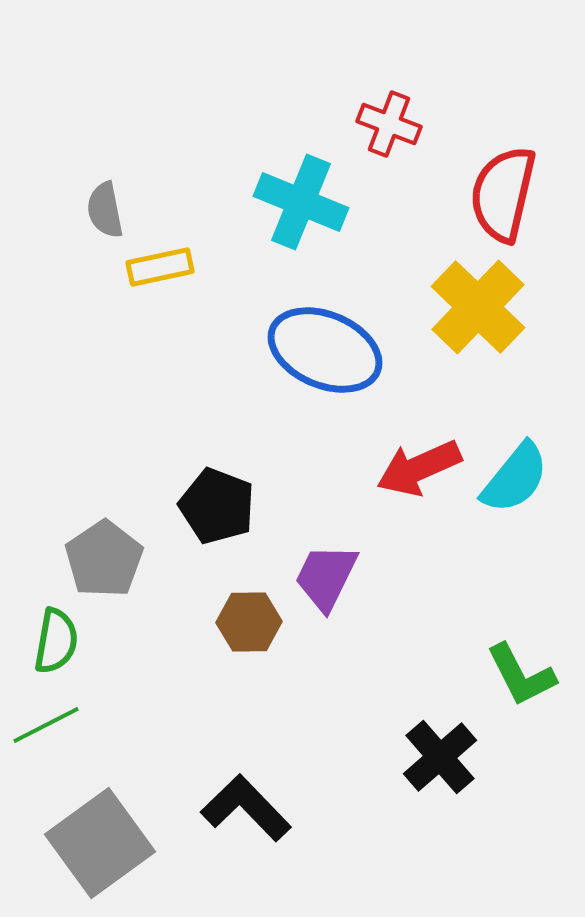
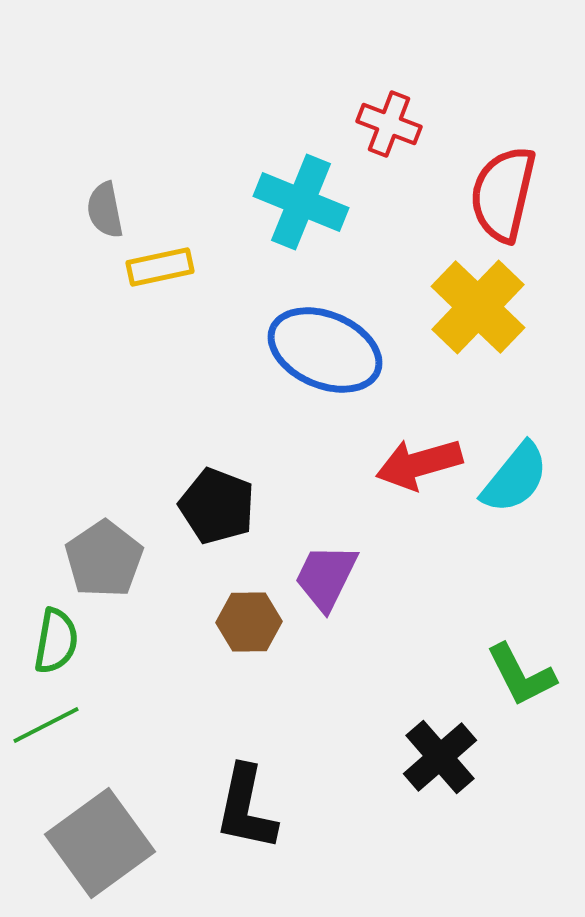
red arrow: moved 4 px up; rotated 8 degrees clockwise
black L-shape: rotated 124 degrees counterclockwise
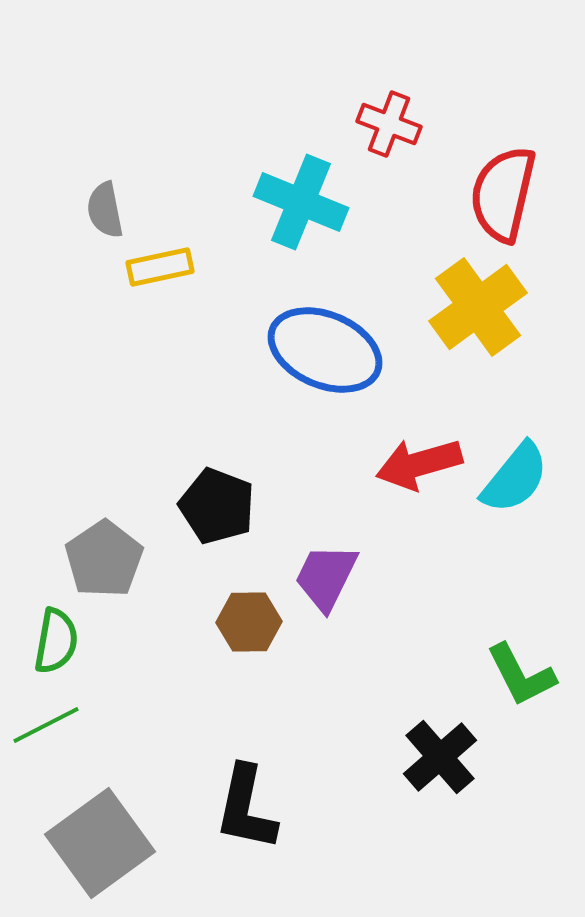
yellow cross: rotated 10 degrees clockwise
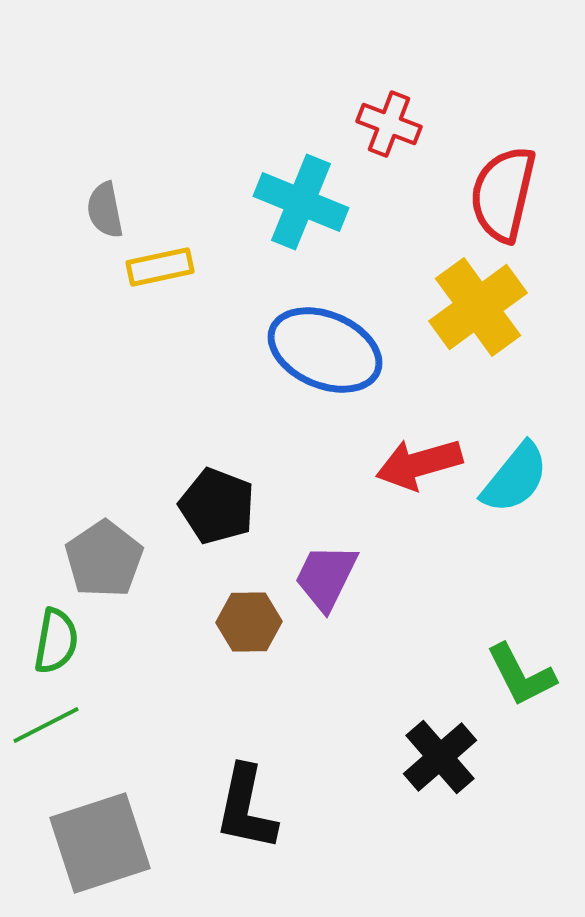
gray square: rotated 18 degrees clockwise
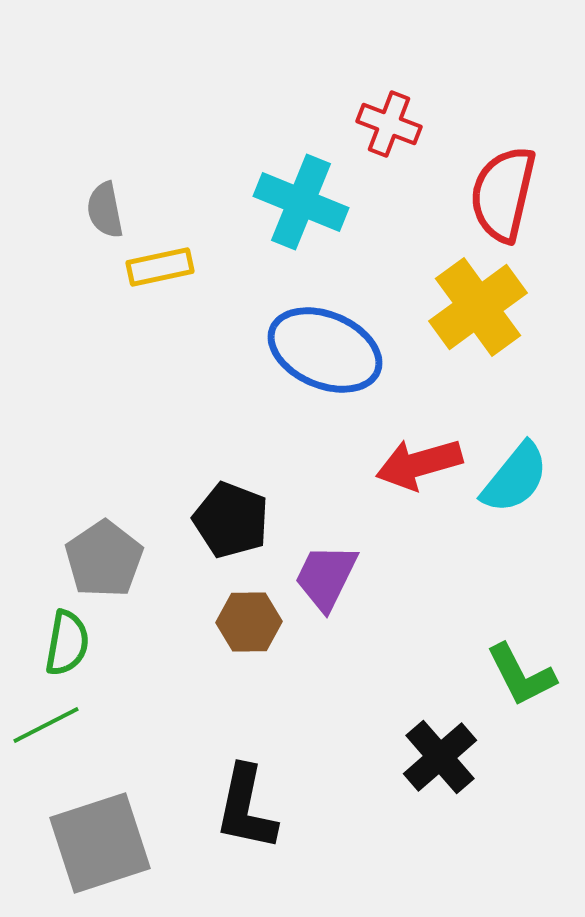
black pentagon: moved 14 px right, 14 px down
green semicircle: moved 11 px right, 2 px down
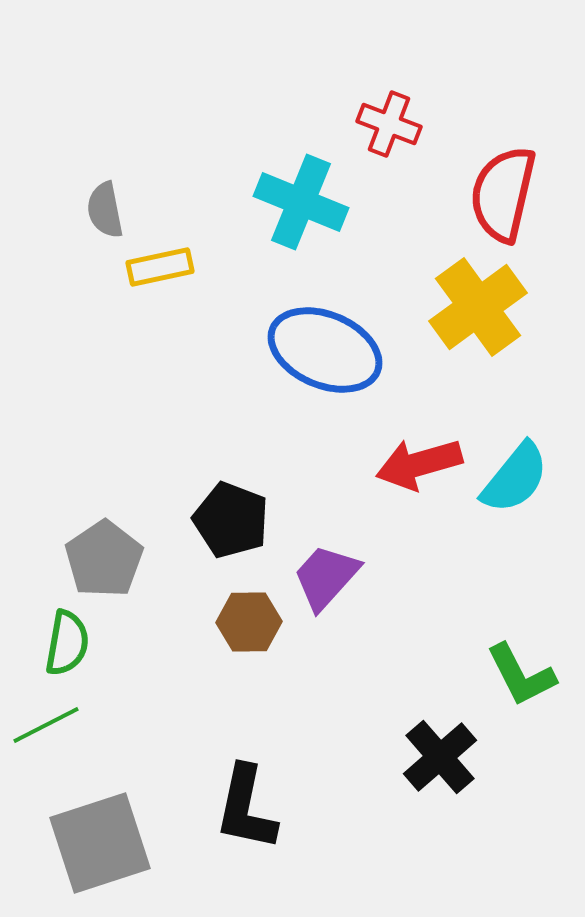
purple trapezoid: rotated 16 degrees clockwise
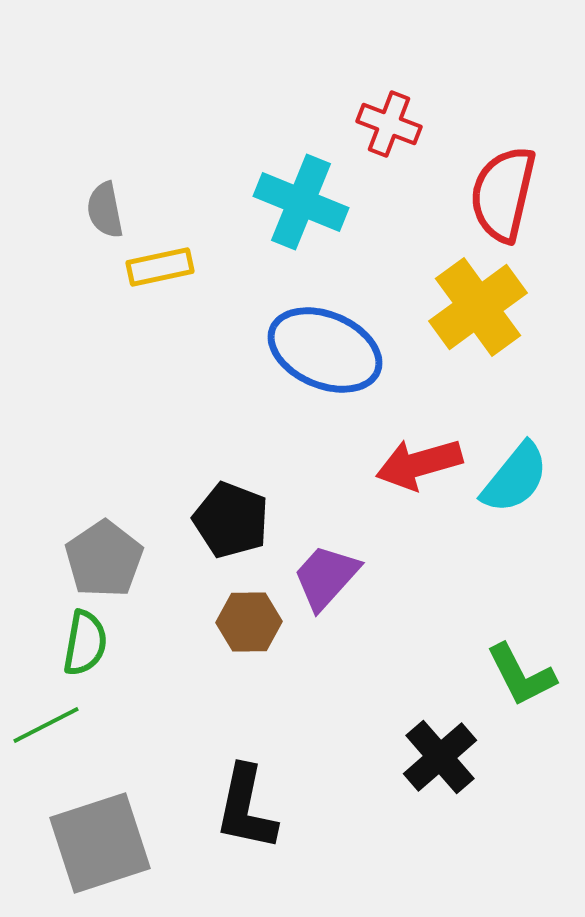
green semicircle: moved 18 px right
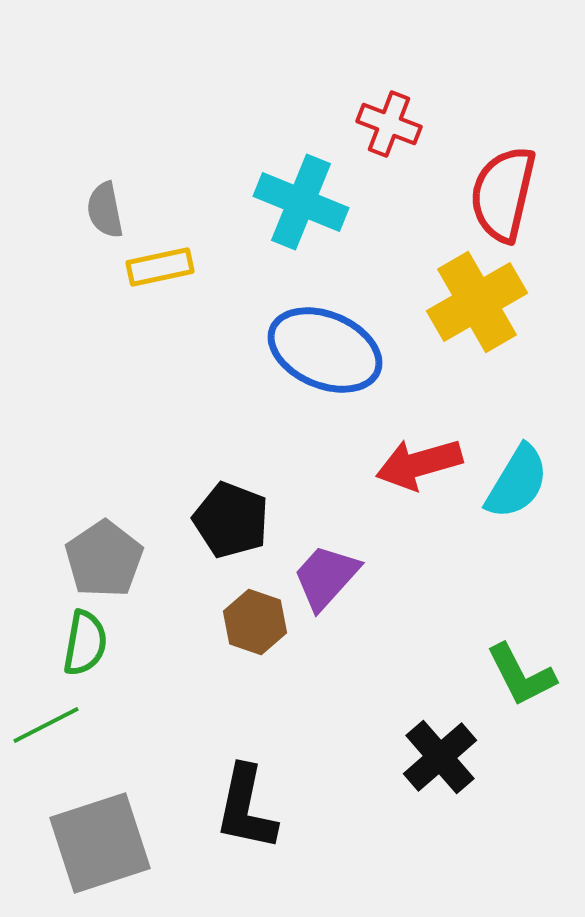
yellow cross: moved 1 px left, 5 px up; rotated 6 degrees clockwise
cyan semicircle: moved 2 px right, 4 px down; rotated 8 degrees counterclockwise
brown hexagon: moved 6 px right; rotated 20 degrees clockwise
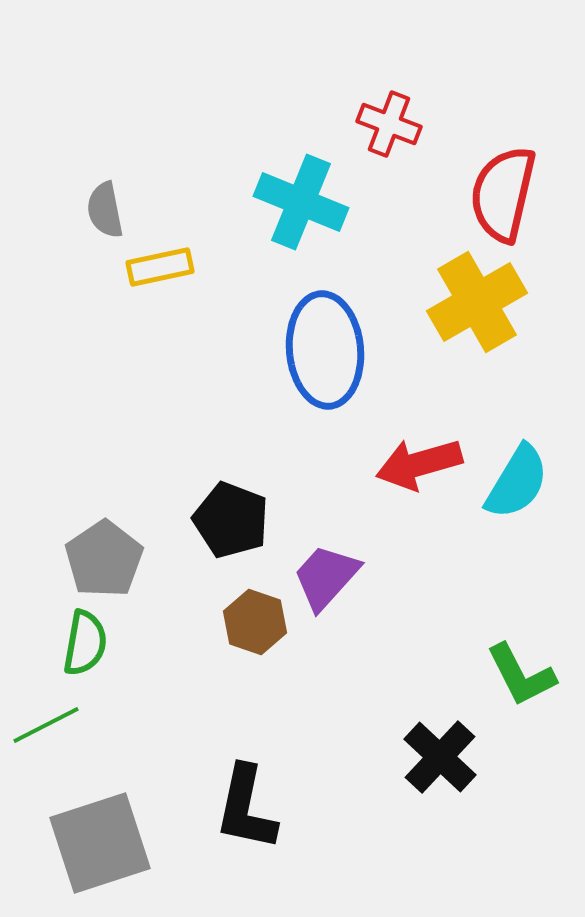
blue ellipse: rotated 62 degrees clockwise
black cross: rotated 6 degrees counterclockwise
